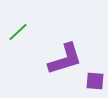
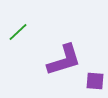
purple L-shape: moved 1 px left, 1 px down
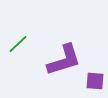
green line: moved 12 px down
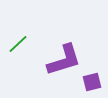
purple square: moved 3 px left, 1 px down; rotated 18 degrees counterclockwise
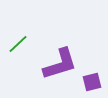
purple L-shape: moved 4 px left, 4 px down
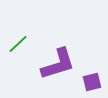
purple L-shape: moved 2 px left
